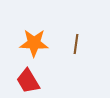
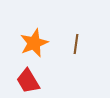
orange star: rotated 24 degrees counterclockwise
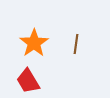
orange star: rotated 12 degrees counterclockwise
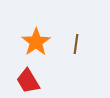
orange star: moved 2 px right, 1 px up
